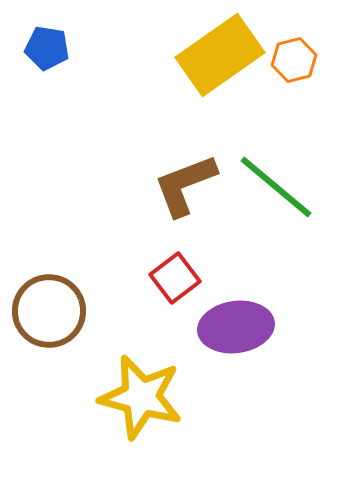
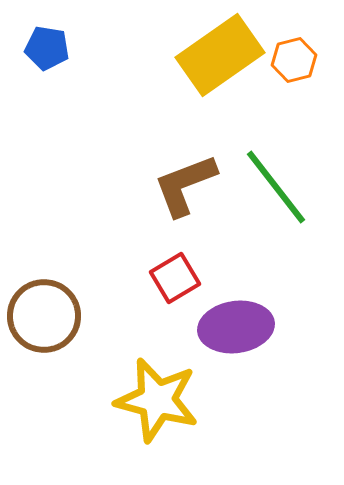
green line: rotated 12 degrees clockwise
red square: rotated 6 degrees clockwise
brown circle: moved 5 px left, 5 px down
yellow star: moved 16 px right, 3 px down
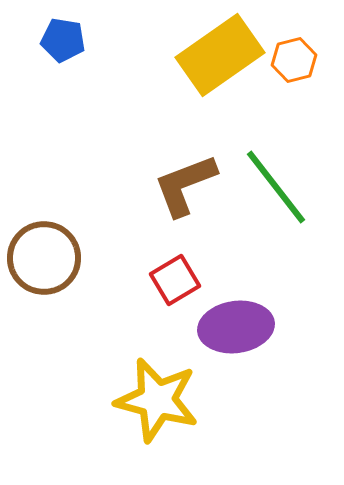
blue pentagon: moved 16 px right, 8 px up
red square: moved 2 px down
brown circle: moved 58 px up
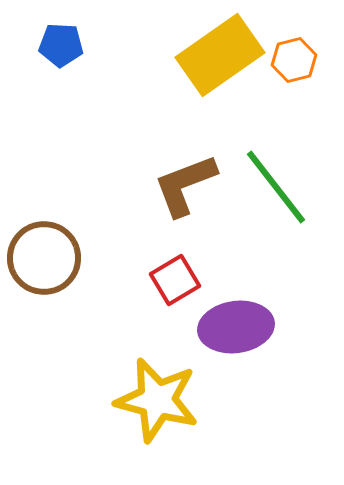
blue pentagon: moved 2 px left, 5 px down; rotated 6 degrees counterclockwise
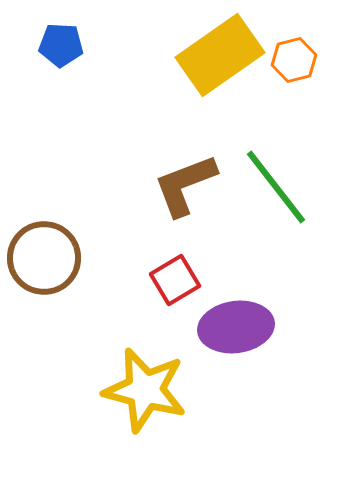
yellow star: moved 12 px left, 10 px up
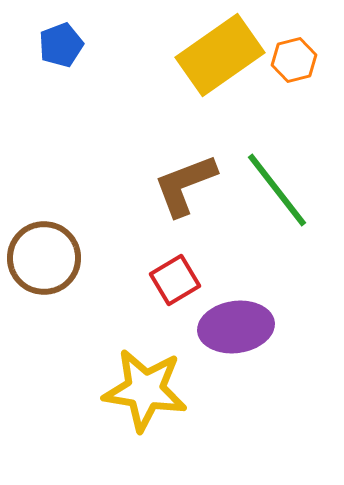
blue pentagon: rotated 24 degrees counterclockwise
green line: moved 1 px right, 3 px down
yellow star: rotated 6 degrees counterclockwise
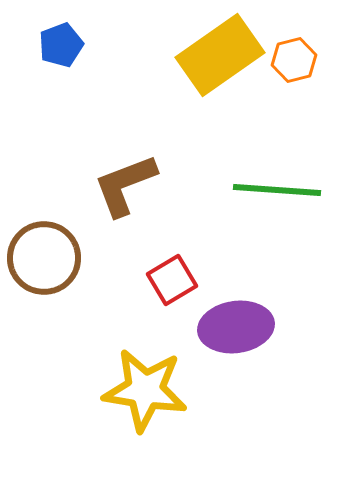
brown L-shape: moved 60 px left
green line: rotated 48 degrees counterclockwise
red square: moved 3 px left
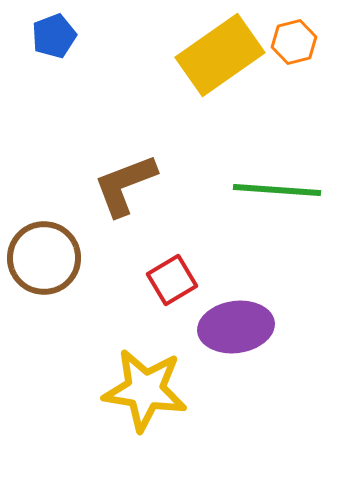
blue pentagon: moved 7 px left, 9 px up
orange hexagon: moved 18 px up
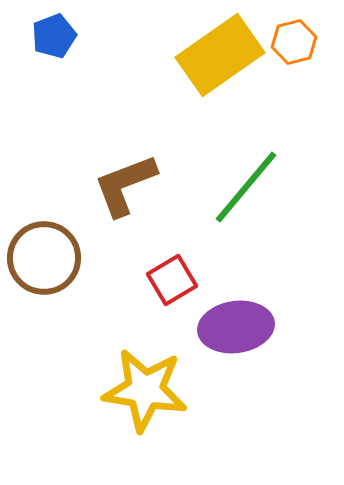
green line: moved 31 px left, 3 px up; rotated 54 degrees counterclockwise
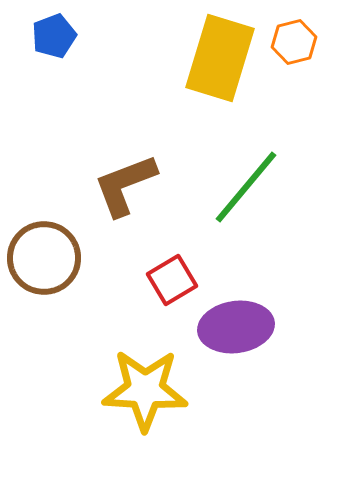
yellow rectangle: moved 3 px down; rotated 38 degrees counterclockwise
yellow star: rotated 6 degrees counterclockwise
